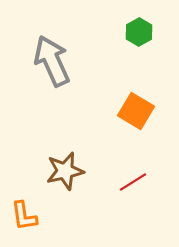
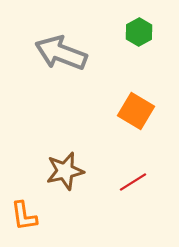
gray arrow: moved 9 px right, 8 px up; rotated 45 degrees counterclockwise
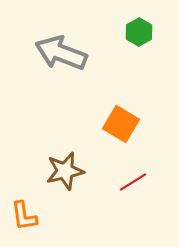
orange square: moved 15 px left, 13 px down
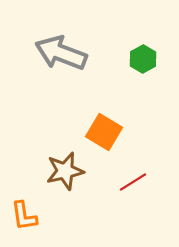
green hexagon: moved 4 px right, 27 px down
orange square: moved 17 px left, 8 px down
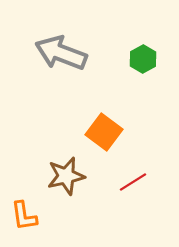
orange square: rotated 6 degrees clockwise
brown star: moved 1 px right, 5 px down
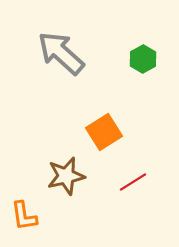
gray arrow: rotated 21 degrees clockwise
orange square: rotated 21 degrees clockwise
